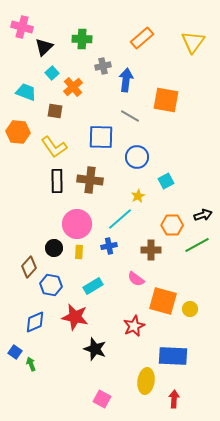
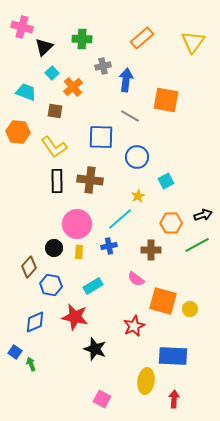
orange hexagon at (172, 225): moved 1 px left, 2 px up
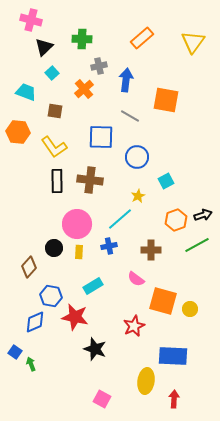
pink cross at (22, 27): moved 9 px right, 7 px up
gray cross at (103, 66): moved 4 px left
orange cross at (73, 87): moved 11 px right, 2 px down
orange hexagon at (171, 223): moved 5 px right, 3 px up; rotated 20 degrees counterclockwise
blue hexagon at (51, 285): moved 11 px down
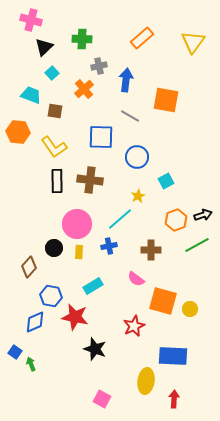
cyan trapezoid at (26, 92): moved 5 px right, 3 px down
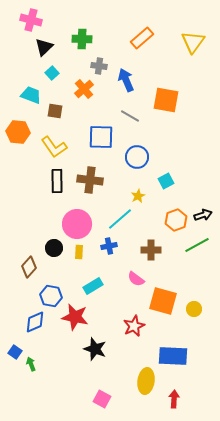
gray cross at (99, 66): rotated 21 degrees clockwise
blue arrow at (126, 80): rotated 30 degrees counterclockwise
yellow circle at (190, 309): moved 4 px right
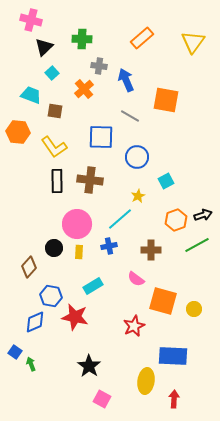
black star at (95, 349): moved 6 px left, 17 px down; rotated 15 degrees clockwise
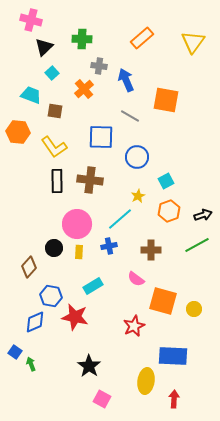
orange hexagon at (176, 220): moved 7 px left, 9 px up
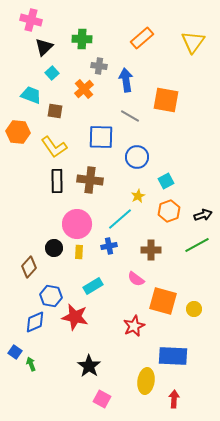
blue arrow at (126, 80): rotated 15 degrees clockwise
